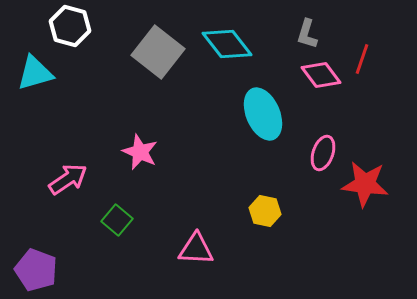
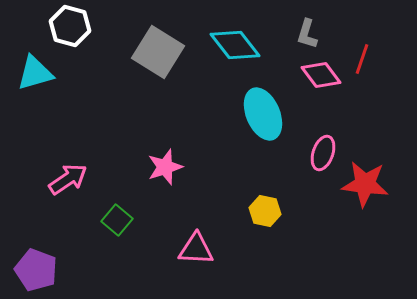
cyan diamond: moved 8 px right, 1 px down
gray square: rotated 6 degrees counterclockwise
pink star: moved 25 px right, 15 px down; rotated 30 degrees clockwise
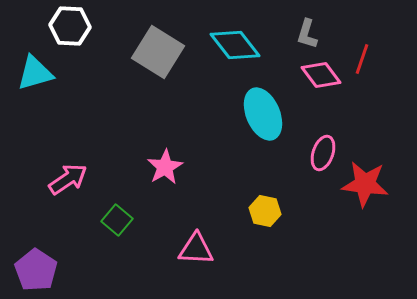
white hexagon: rotated 12 degrees counterclockwise
pink star: rotated 12 degrees counterclockwise
purple pentagon: rotated 12 degrees clockwise
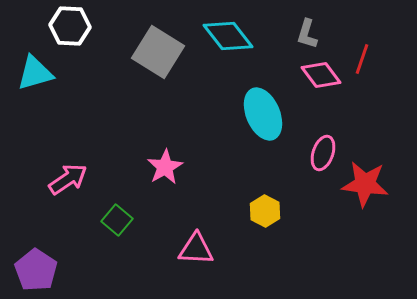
cyan diamond: moved 7 px left, 9 px up
yellow hexagon: rotated 16 degrees clockwise
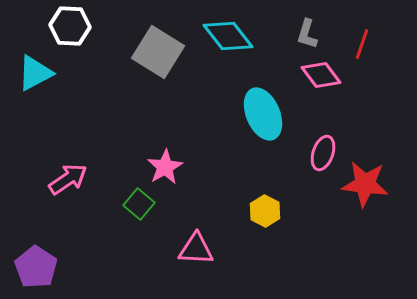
red line: moved 15 px up
cyan triangle: rotated 12 degrees counterclockwise
green square: moved 22 px right, 16 px up
purple pentagon: moved 3 px up
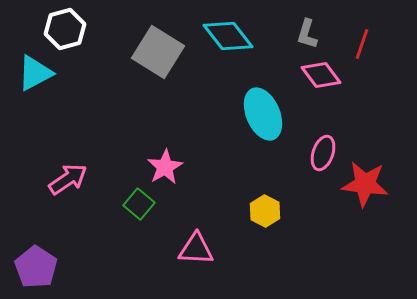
white hexagon: moved 5 px left, 3 px down; rotated 18 degrees counterclockwise
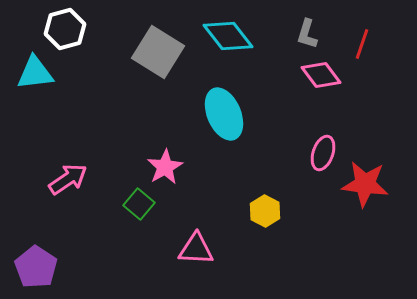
cyan triangle: rotated 21 degrees clockwise
cyan ellipse: moved 39 px left
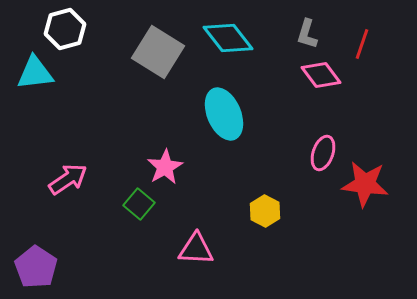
cyan diamond: moved 2 px down
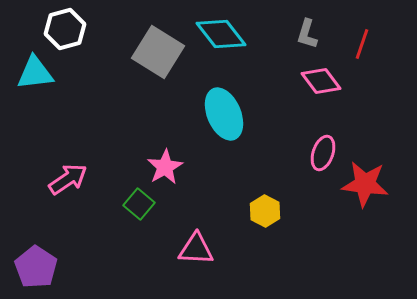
cyan diamond: moved 7 px left, 4 px up
pink diamond: moved 6 px down
